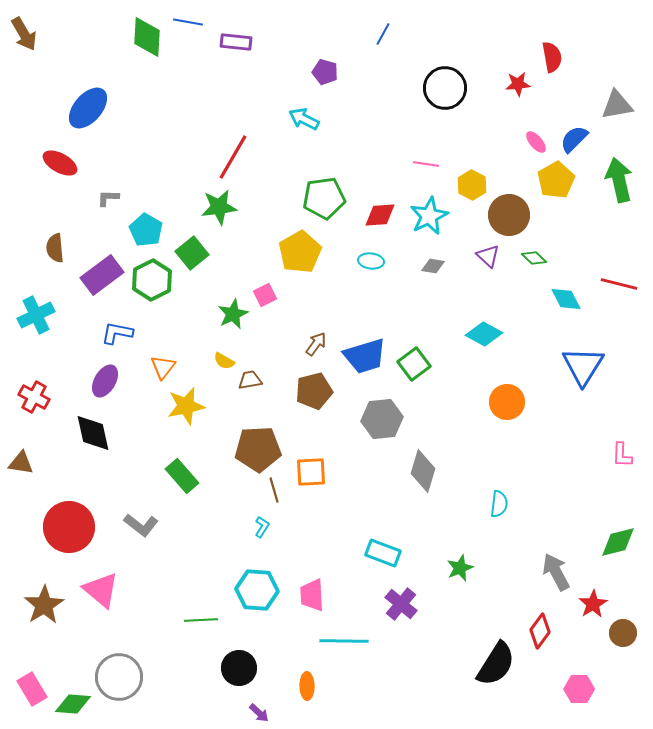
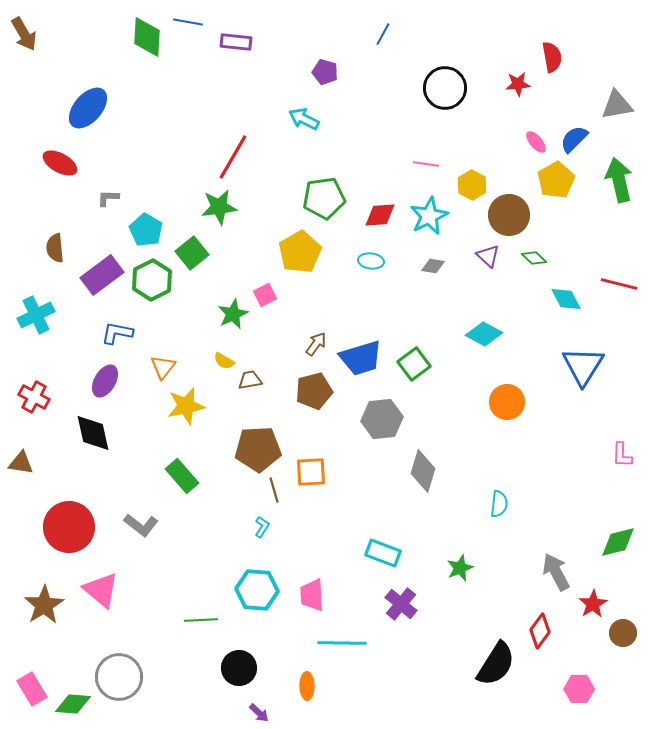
blue trapezoid at (365, 356): moved 4 px left, 2 px down
cyan line at (344, 641): moved 2 px left, 2 px down
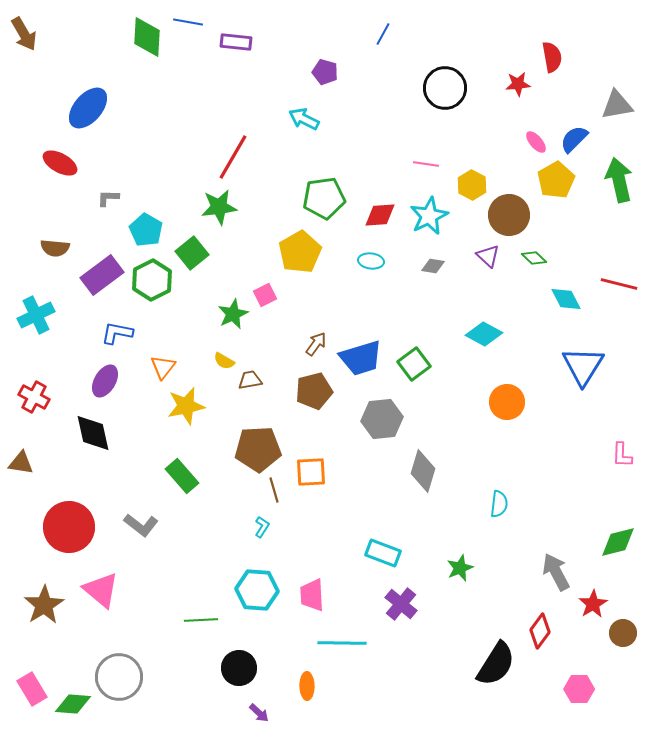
brown semicircle at (55, 248): rotated 80 degrees counterclockwise
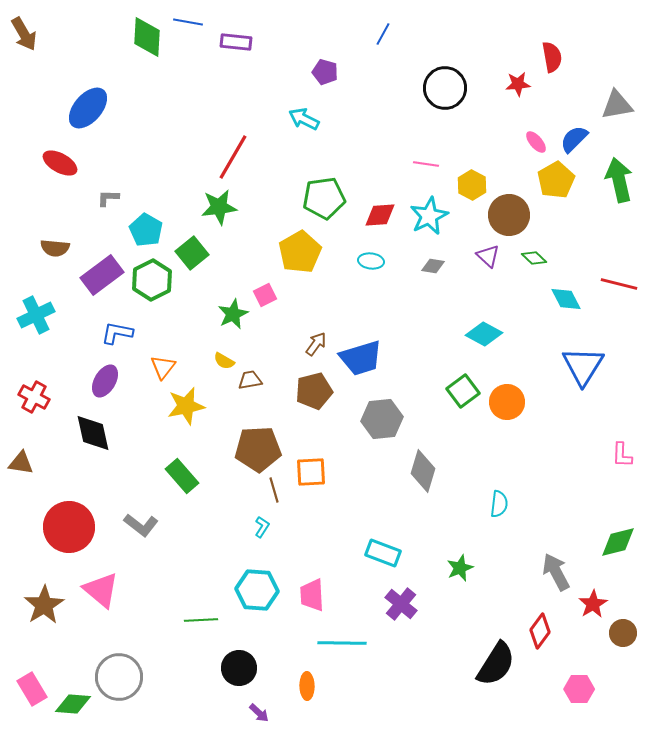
green square at (414, 364): moved 49 px right, 27 px down
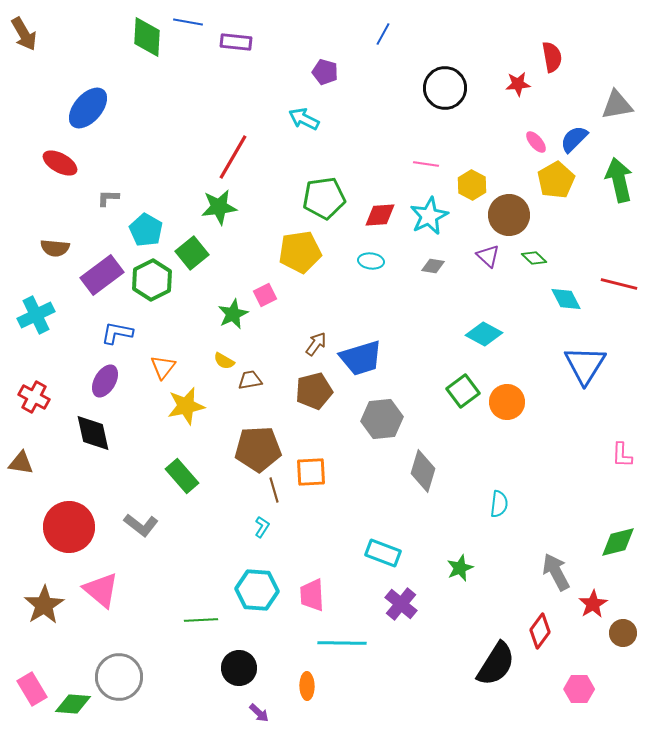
yellow pentagon at (300, 252): rotated 21 degrees clockwise
blue triangle at (583, 366): moved 2 px right, 1 px up
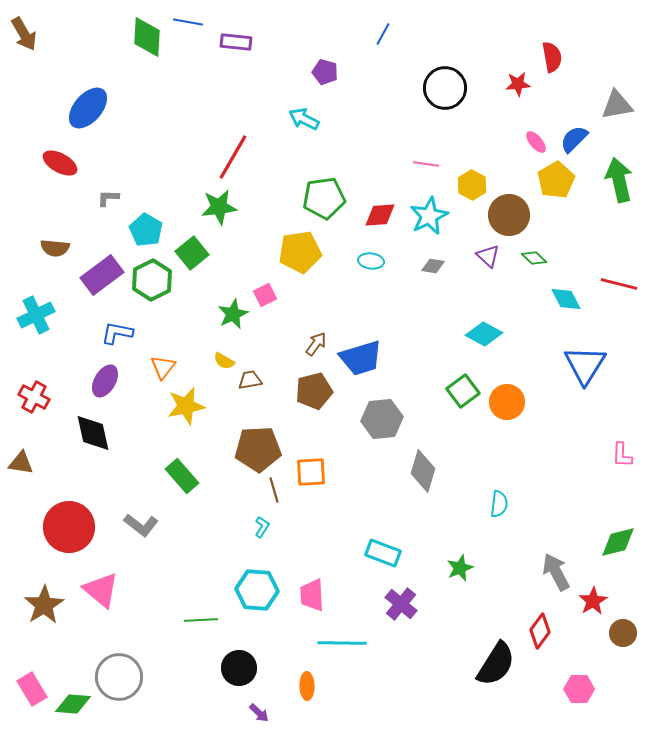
red star at (593, 604): moved 3 px up
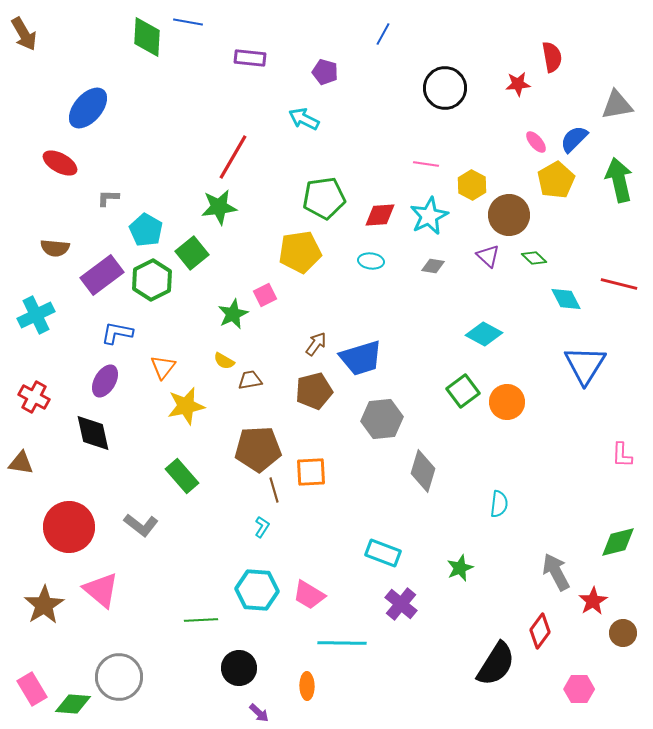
purple rectangle at (236, 42): moved 14 px right, 16 px down
pink trapezoid at (312, 595): moved 3 px left; rotated 56 degrees counterclockwise
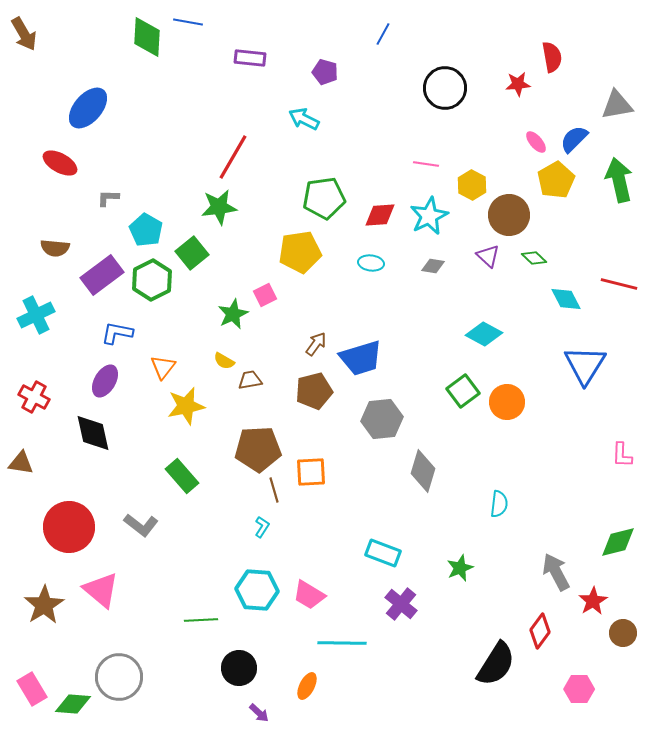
cyan ellipse at (371, 261): moved 2 px down
orange ellipse at (307, 686): rotated 28 degrees clockwise
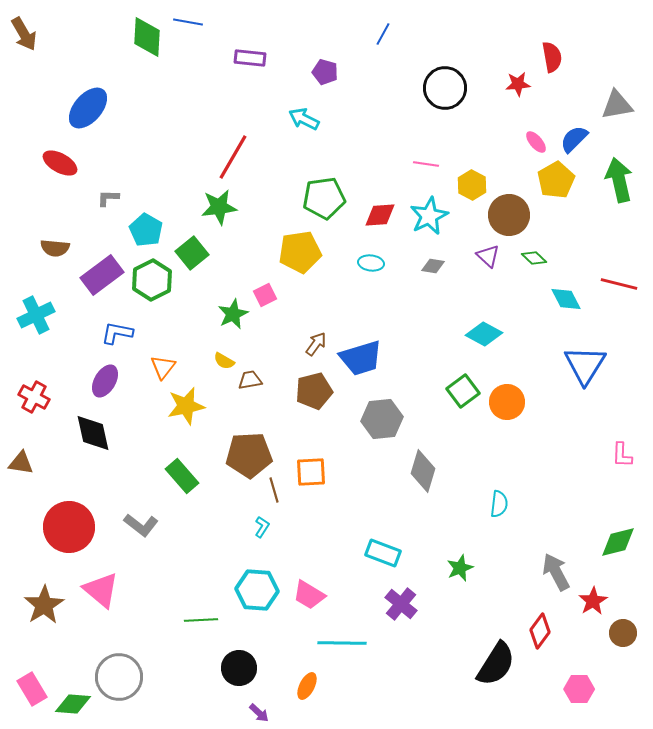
brown pentagon at (258, 449): moved 9 px left, 6 px down
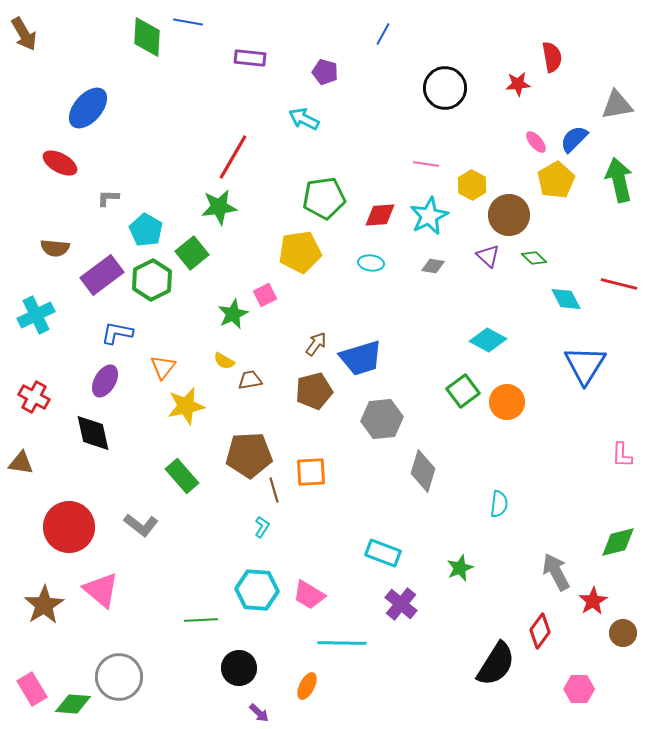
cyan diamond at (484, 334): moved 4 px right, 6 px down
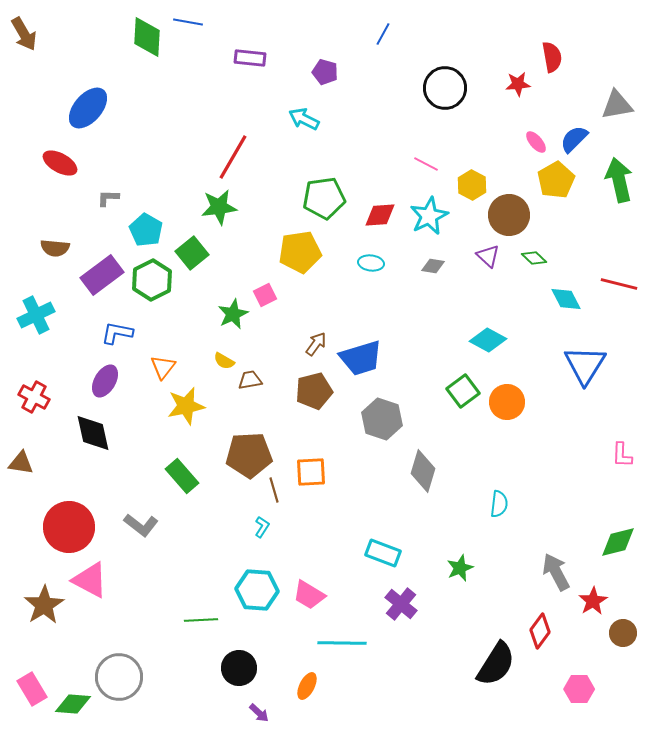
pink line at (426, 164): rotated 20 degrees clockwise
gray hexagon at (382, 419): rotated 24 degrees clockwise
pink triangle at (101, 590): moved 11 px left, 10 px up; rotated 12 degrees counterclockwise
